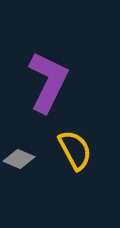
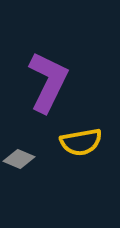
yellow semicircle: moved 6 px right, 8 px up; rotated 108 degrees clockwise
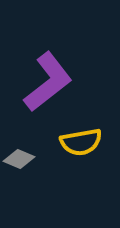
purple L-shape: rotated 26 degrees clockwise
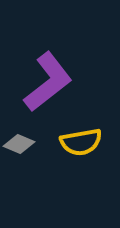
gray diamond: moved 15 px up
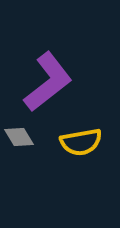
gray diamond: moved 7 px up; rotated 36 degrees clockwise
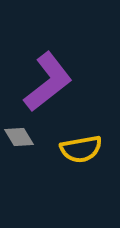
yellow semicircle: moved 7 px down
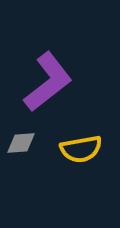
gray diamond: moved 2 px right, 6 px down; rotated 64 degrees counterclockwise
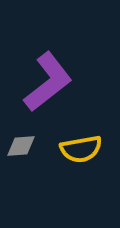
gray diamond: moved 3 px down
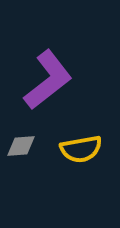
purple L-shape: moved 2 px up
